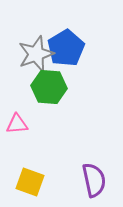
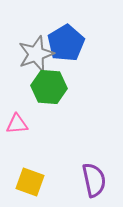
blue pentagon: moved 5 px up
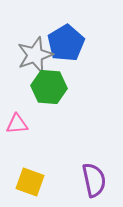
gray star: moved 1 px left, 1 px down
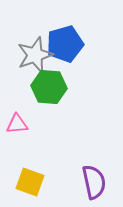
blue pentagon: moved 1 px left, 1 px down; rotated 15 degrees clockwise
purple semicircle: moved 2 px down
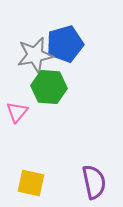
gray star: rotated 9 degrees clockwise
pink triangle: moved 12 px up; rotated 45 degrees counterclockwise
yellow square: moved 1 px right, 1 px down; rotated 8 degrees counterclockwise
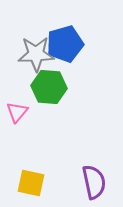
gray star: moved 1 px right, 1 px up; rotated 9 degrees clockwise
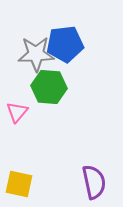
blue pentagon: rotated 9 degrees clockwise
yellow square: moved 12 px left, 1 px down
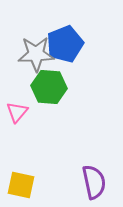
blue pentagon: rotated 15 degrees counterclockwise
yellow square: moved 2 px right, 1 px down
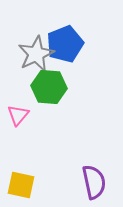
gray star: rotated 24 degrees counterclockwise
pink triangle: moved 1 px right, 3 px down
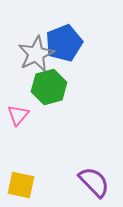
blue pentagon: moved 1 px left, 1 px up
green hexagon: rotated 20 degrees counterclockwise
purple semicircle: rotated 32 degrees counterclockwise
